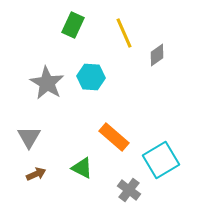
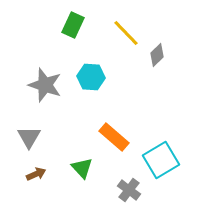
yellow line: moved 2 px right; rotated 20 degrees counterclockwise
gray diamond: rotated 10 degrees counterclockwise
gray star: moved 2 px left, 2 px down; rotated 12 degrees counterclockwise
green triangle: rotated 20 degrees clockwise
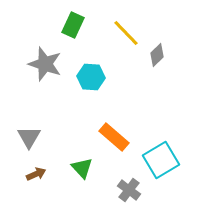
gray star: moved 21 px up
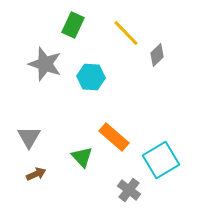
green triangle: moved 11 px up
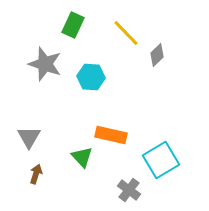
orange rectangle: moved 3 px left, 2 px up; rotated 28 degrees counterclockwise
brown arrow: rotated 48 degrees counterclockwise
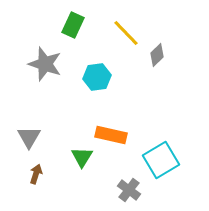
cyan hexagon: moved 6 px right; rotated 12 degrees counterclockwise
green triangle: rotated 15 degrees clockwise
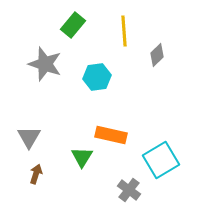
green rectangle: rotated 15 degrees clockwise
yellow line: moved 2 px left, 2 px up; rotated 40 degrees clockwise
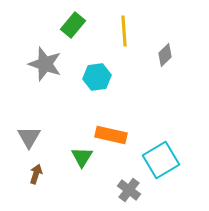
gray diamond: moved 8 px right
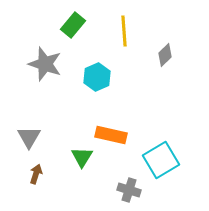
cyan hexagon: rotated 16 degrees counterclockwise
gray cross: rotated 20 degrees counterclockwise
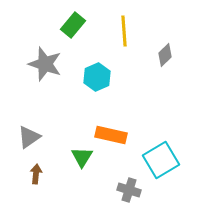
gray triangle: rotated 25 degrees clockwise
brown arrow: rotated 12 degrees counterclockwise
